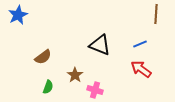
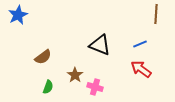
pink cross: moved 3 px up
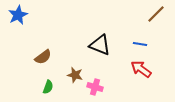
brown line: rotated 42 degrees clockwise
blue line: rotated 32 degrees clockwise
brown star: rotated 21 degrees counterclockwise
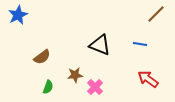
brown semicircle: moved 1 px left
red arrow: moved 7 px right, 10 px down
brown star: rotated 21 degrees counterclockwise
pink cross: rotated 28 degrees clockwise
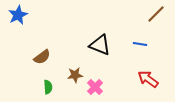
green semicircle: rotated 24 degrees counterclockwise
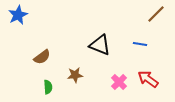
pink cross: moved 24 px right, 5 px up
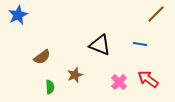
brown star: rotated 14 degrees counterclockwise
green semicircle: moved 2 px right
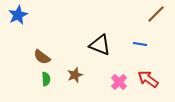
brown semicircle: rotated 72 degrees clockwise
green semicircle: moved 4 px left, 8 px up
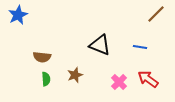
blue line: moved 3 px down
brown semicircle: rotated 30 degrees counterclockwise
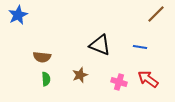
brown star: moved 5 px right
pink cross: rotated 28 degrees counterclockwise
